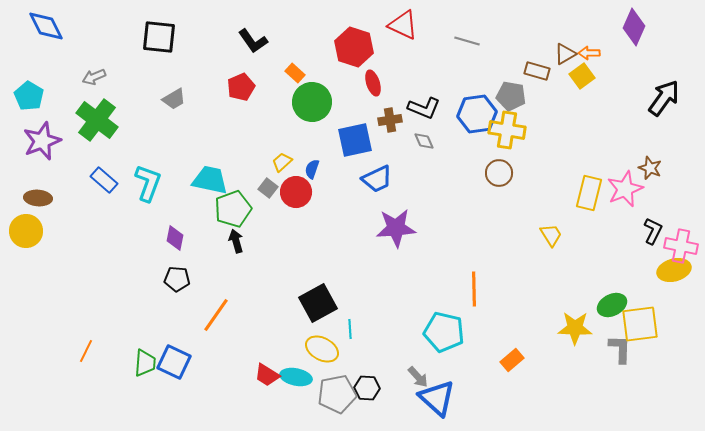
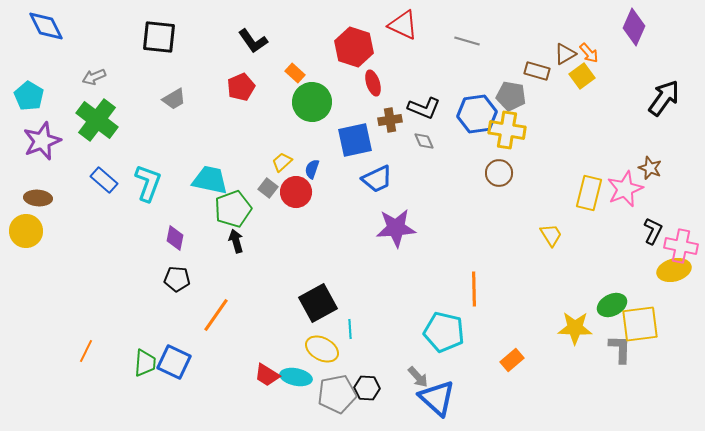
orange arrow at (589, 53): rotated 130 degrees counterclockwise
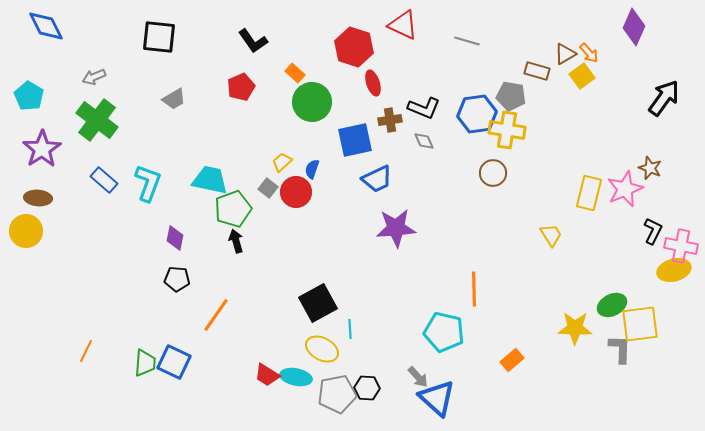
purple star at (42, 141): moved 8 px down; rotated 12 degrees counterclockwise
brown circle at (499, 173): moved 6 px left
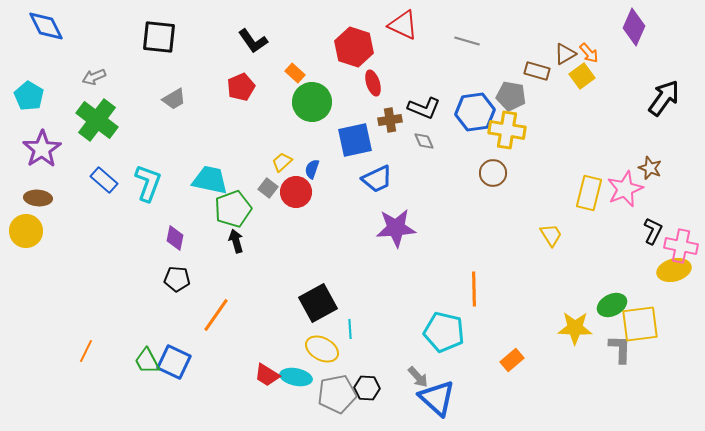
blue hexagon at (477, 114): moved 2 px left, 2 px up
green trapezoid at (145, 363): moved 2 px right, 2 px up; rotated 148 degrees clockwise
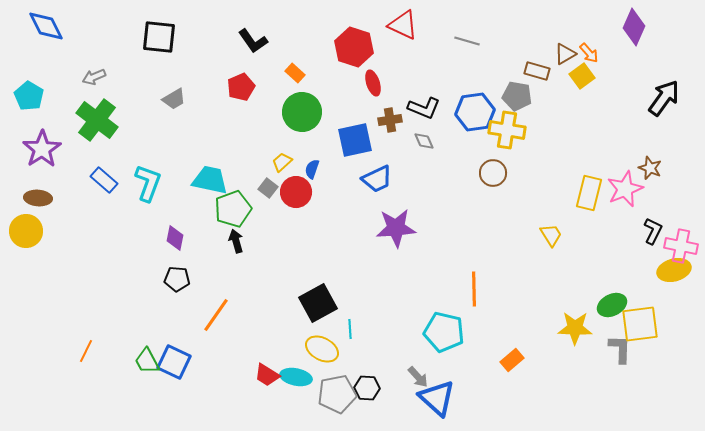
gray pentagon at (511, 96): moved 6 px right
green circle at (312, 102): moved 10 px left, 10 px down
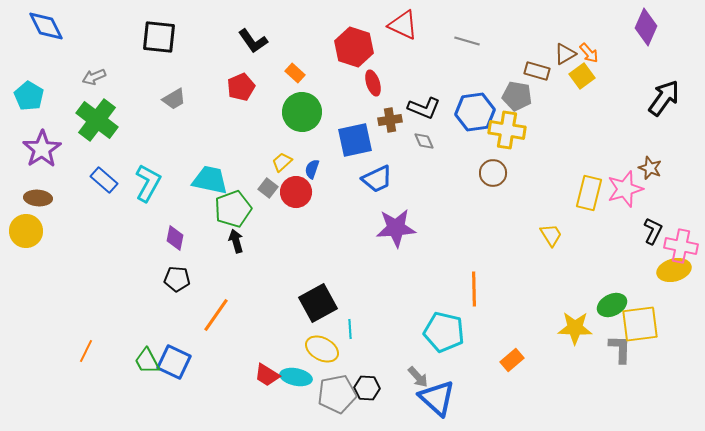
purple diamond at (634, 27): moved 12 px right
cyan L-shape at (148, 183): rotated 9 degrees clockwise
pink star at (625, 189): rotated 6 degrees clockwise
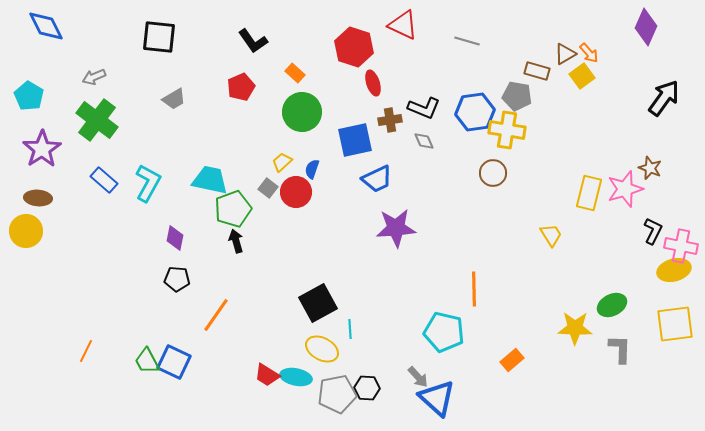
yellow square at (640, 324): moved 35 px right
